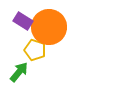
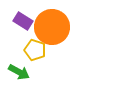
orange circle: moved 3 px right
green arrow: rotated 80 degrees clockwise
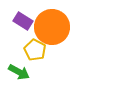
yellow pentagon: rotated 10 degrees clockwise
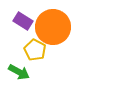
orange circle: moved 1 px right
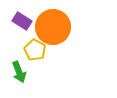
purple rectangle: moved 1 px left
green arrow: rotated 40 degrees clockwise
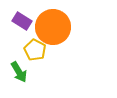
green arrow: rotated 10 degrees counterclockwise
